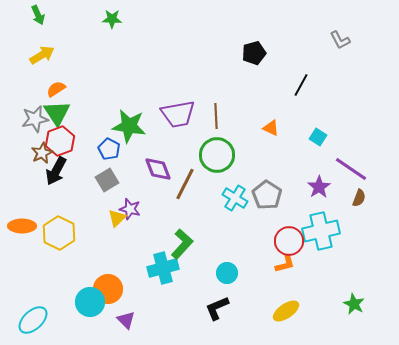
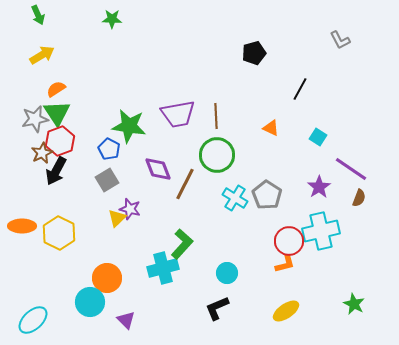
black line at (301, 85): moved 1 px left, 4 px down
orange circle at (108, 289): moved 1 px left, 11 px up
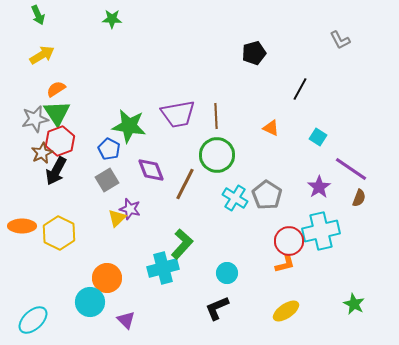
purple diamond at (158, 169): moved 7 px left, 1 px down
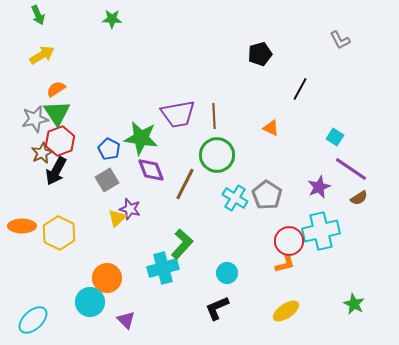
black pentagon at (254, 53): moved 6 px right, 1 px down
brown line at (216, 116): moved 2 px left
green star at (129, 126): moved 12 px right, 12 px down
cyan square at (318, 137): moved 17 px right
purple star at (319, 187): rotated 10 degrees clockwise
brown semicircle at (359, 198): rotated 36 degrees clockwise
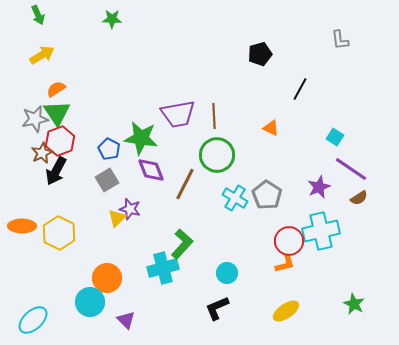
gray L-shape at (340, 40): rotated 20 degrees clockwise
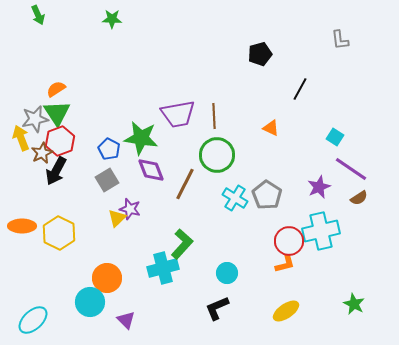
yellow arrow at (42, 55): moved 21 px left, 83 px down; rotated 80 degrees counterclockwise
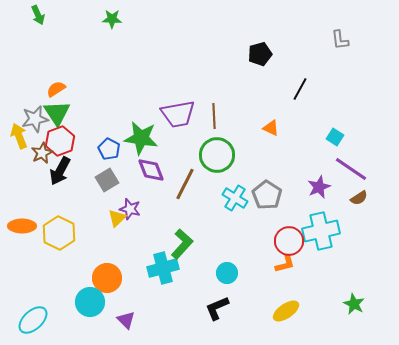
yellow arrow at (21, 138): moved 2 px left, 2 px up
black arrow at (56, 171): moved 4 px right
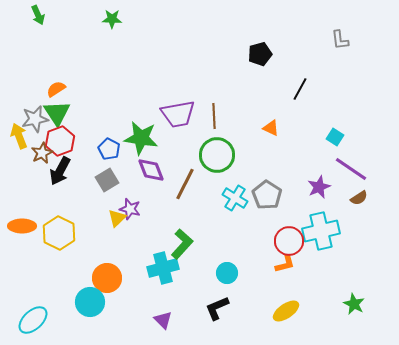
purple triangle at (126, 320): moved 37 px right
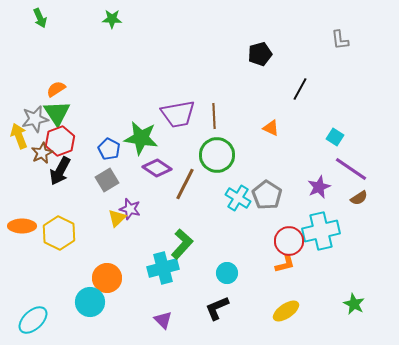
green arrow at (38, 15): moved 2 px right, 3 px down
purple diamond at (151, 170): moved 6 px right, 2 px up; rotated 36 degrees counterclockwise
cyan cross at (235, 198): moved 3 px right
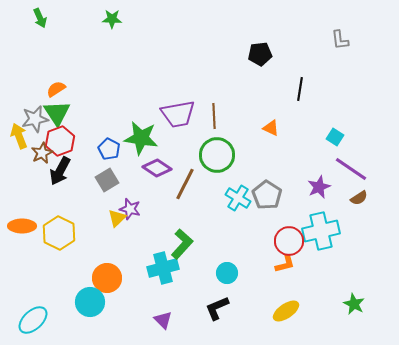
black pentagon at (260, 54): rotated 10 degrees clockwise
black line at (300, 89): rotated 20 degrees counterclockwise
